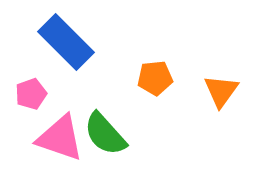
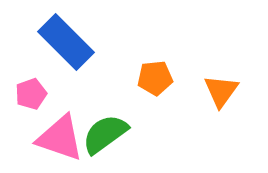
green semicircle: rotated 96 degrees clockwise
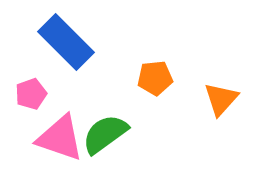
orange triangle: moved 8 px down; rotated 6 degrees clockwise
